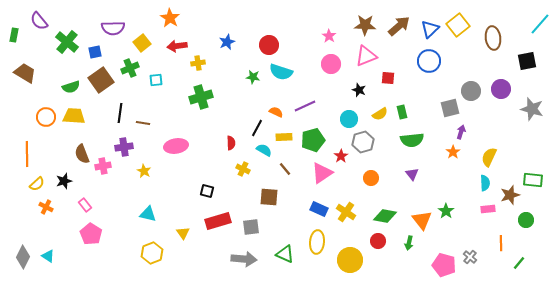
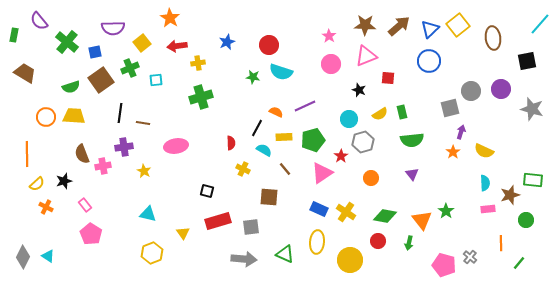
yellow semicircle at (489, 157): moved 5 px left, 6 px up; rotated 90 degrees counterclockwise
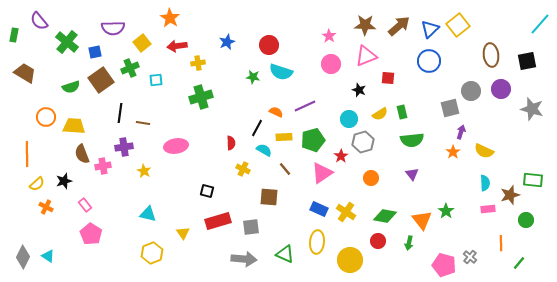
brown ellipse at (493, 38): moved 2 px left, 17 px down
yellow trapezoid at (74, 116): moved 10 px down
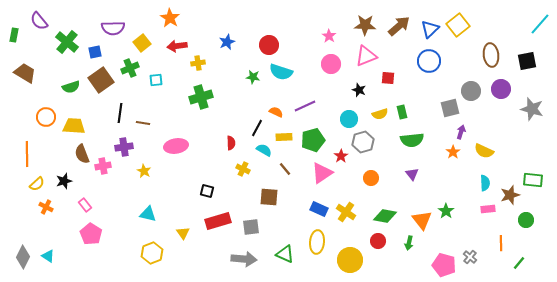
yellow semicircle at (380, 114): rotated 14 degrees clockwise
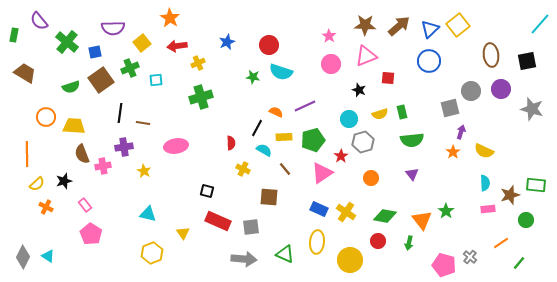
yellow cross at (198, 63): rotated 16 degrees counterclockwise
green rectangle at (533, 180): moved 3 px right, 5 px down
red rectangle at (218, 221): rotated 40 degrees clockwise
orange line at (501, 243): rotated 56 degrees clockwise
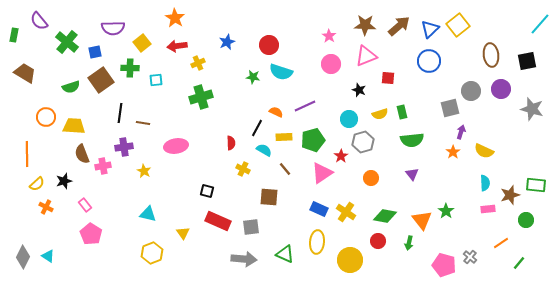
orange star at (170, 18): moved 5 px right
green cross at (130, 68): rotated 24 degrees clockwise
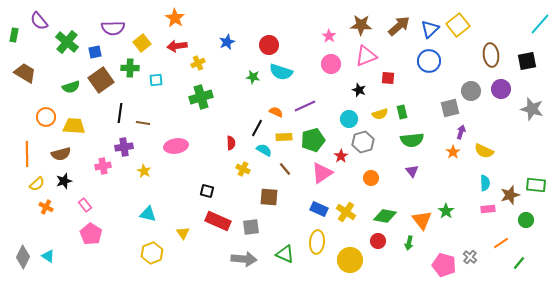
brown star at (365, 25): moved 4 px left
brown semicircle at (82, 154): moved 21 px left; rotated 84 degrees counterclockwise
purple triangle at (412, 174): moved 3 px up
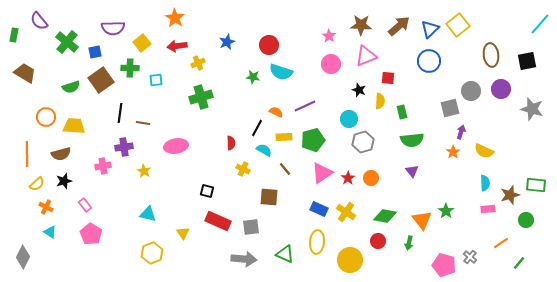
yellow semicircle at (380, 114): moved 13 px up; rotated 70 degrees counterclockwise
red star at (341, 156): moved 7 px right, 22 px down
cyan triangle at (48, 256): moved 2 px right, 24 px up
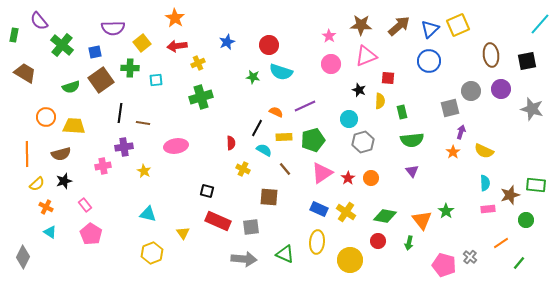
yellow square at (458, 25): rotated 15 degrees clockwise
green cross at (67, 42): moved 5 px left, 3 px down
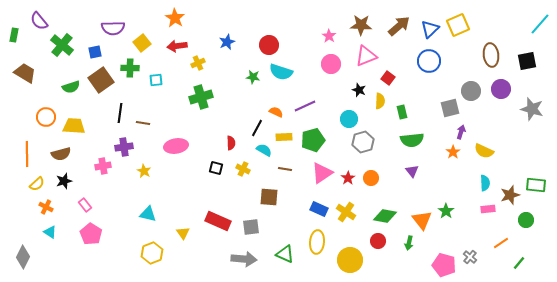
red square at (388, 78): rotated 32 degrees clockwise
brown line at (285, 169): rotated 40 degrees counterclockwise
black square at (207, 191): moved 9 px right, 23 px up
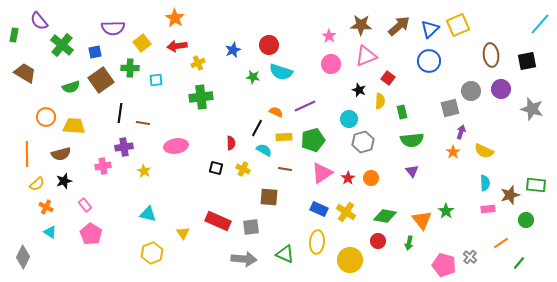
blue star at (227, 42): moved 6 px right, 8 px down
green cross at (201, 97): rotated 10 degrees clockwise
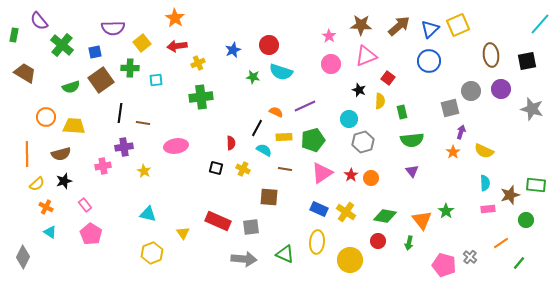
red star at (348, 178): moved 3 px right, 3 px up
